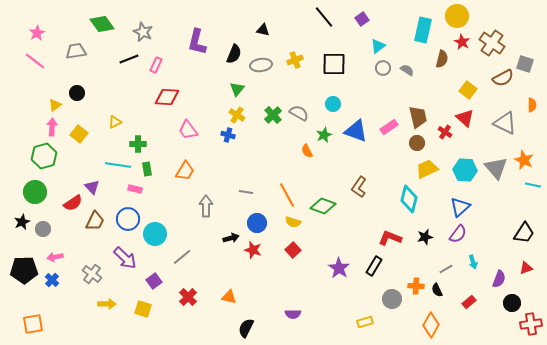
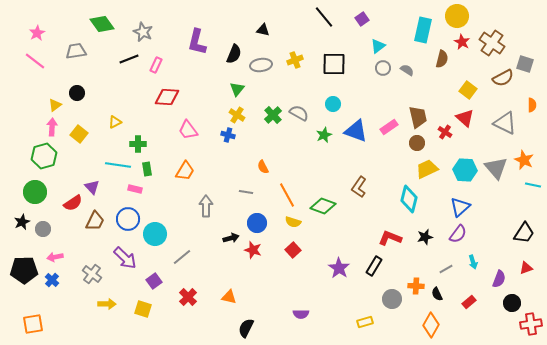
orange semicircle at (307, 151): moved 44 px left, 16 px down
black semicircle at (437, 290): moved 4 px down
purple semicircle at (293, 314): moved 8 px right
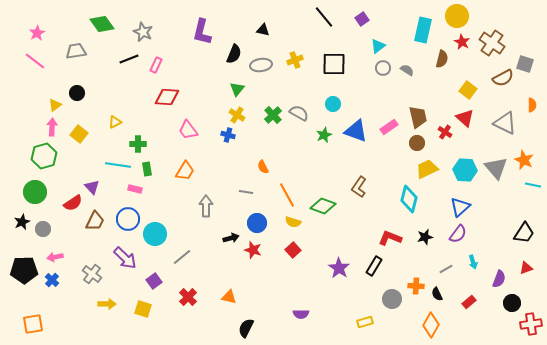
purple L-shape at (197, 42): moved 5 px right, 10 px up
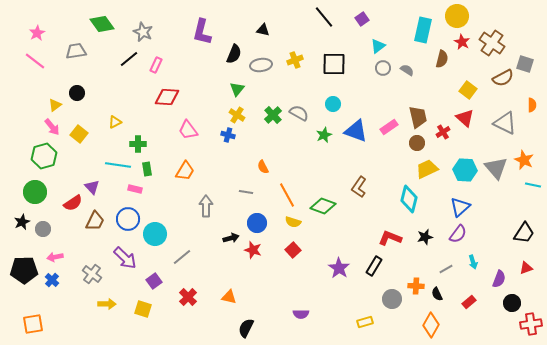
black line at (129, 59): rotated 18 degrees counterclockwise
pink arrow at (52, 127): rotated 138 degrees clockwise
red cross at (445, 132): moved 2 px left; rotated 24 degrees clockwise
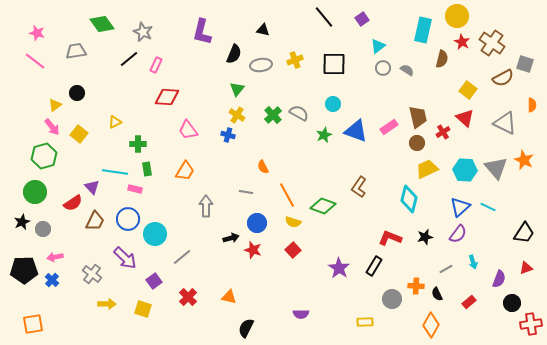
pink star at (37, 33): rotated 28 degrees counterclockwise
cyan line at (118, 165): moved 3 px left, 7 px down
cyan line at (533, 185): moved 45 px left, 22 px down; rotated 14 degrees clockwise
yellow rectangle at (365, 322): rotated 14 degrees clockwise
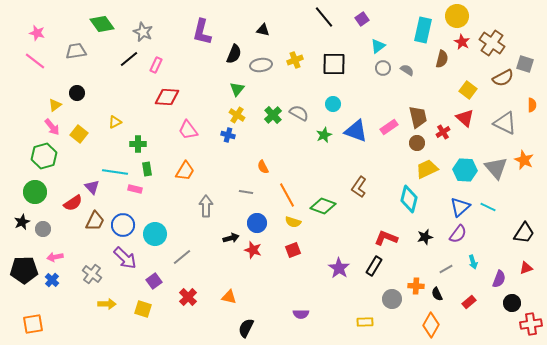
blue circle at (128, 219): moved 5 px left, 6 px down
red L-shape at (390, 238): moved 4 px left
red square at (293, 250): rotated 21 degrees clockwise
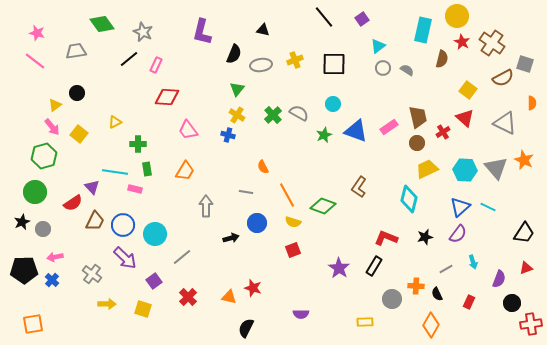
orange semicircle at (532, 105): moved 2 px up
red star at (253, 250): moved 38 px down
red rectangle at (469, 302): rotated 24 degrees counterclockwise
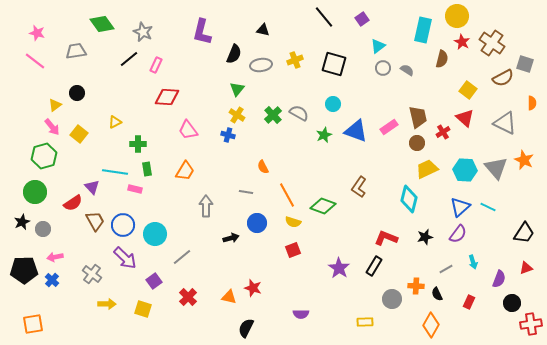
black square at (334, 64): rotated 15 degrees clockwise
brown trapezoid at (95, 221): rotated 55 degrees counterclockwise
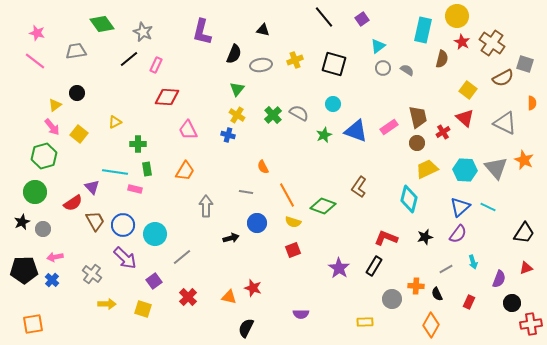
pink trapezoid at (188, 130): rotated 10 degrees clockwise
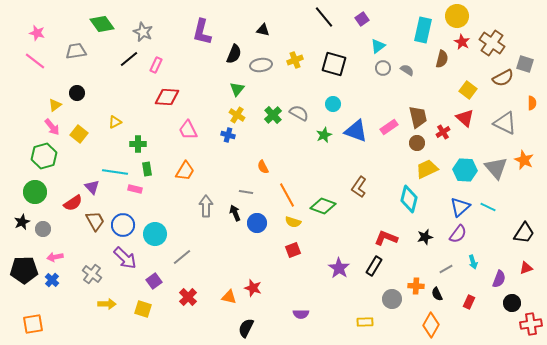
black arrow at (231, 238): moved 4 px right, 25 px up; rotated 98 degrees counterclockwise
